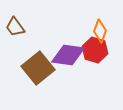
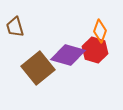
brown trapezoid: rotated 20 degrees clockwise
purple diamond: rotated 8 degrees clockwise
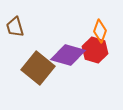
brown square: rotated 12 degrees counterclockwise
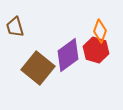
red hexagon: moved 1 px right
purple diamond: rotated 52 degrees counterclockwise
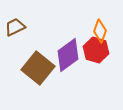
brown trapezoid: rotated 80 degrees clockwise
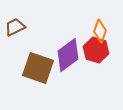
brown square: rotated 20 degrees counterclockwise
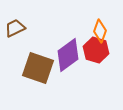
brown trapezoid: moved 1 px down
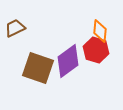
orange diamond: rotated 15 degrees counterclockwise
purple diamond: moved 6 px down
